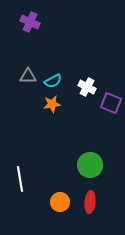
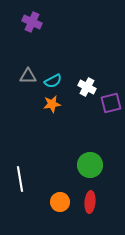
purple cross: moved 2 px right
purple square: rotated 35 degrees counterclockwise
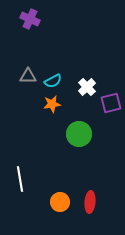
purple cross: moved 2 px left, 3 px up
white cross: rotated 18 degrees clockwise
green circle: moved 11 px left, 31 px up
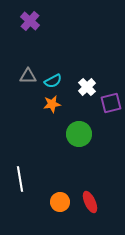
purple cross: moved 2 px down; rotated 18 degrees clockwise
red ellipse: rotated 30 degrees counterclockwise
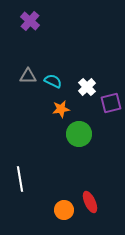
cyan semicircle: rotated 126 degrees counterclockwise
orange star: moved 9 px right, 5 px down
orange circle: moved 4 px right, 8 px down
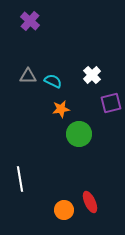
white cross: moved 5 px right, 12 px up
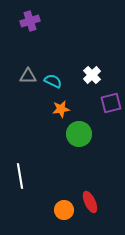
purple cross: rotated 30 degrees clockwise
white line: moved 3 px up
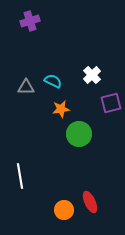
gray triangle: moved 2 px left, 11 px down
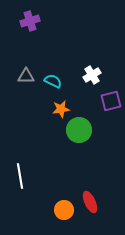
white cross: rotated 12 degrees clockwise
gray triangle: moved 11 px up
purple square: moved 2 px up
green circle: moved 4 px up
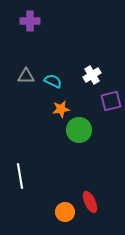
purple cross: rotated 18 degrees clockwise
orange circle: moved 1 px right, 2 px down
